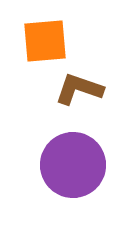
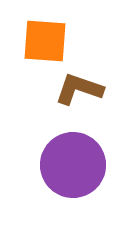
orange square: rotated 9 degrees clockwise
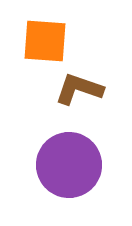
purple circle: moved 4 px left
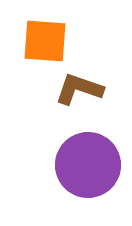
purple circle: moved 19 px right
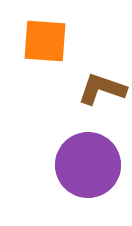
brown L-shape: moved 23 px right
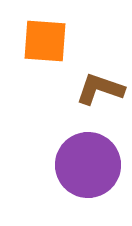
brown L-shape: moved 2 px left
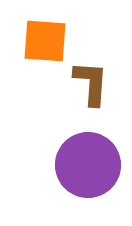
brown L-shape: moved 9 px left, 6 px up; rotated 75 degrees clockwise
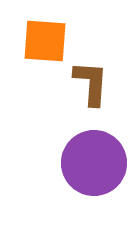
purple circle: moved 6 px right, 2 px up
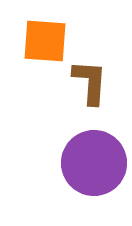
brown L-shape: moved 1 px left, 1 px up
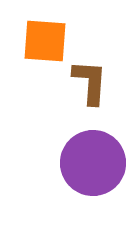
purple circle: moved 1 px left
